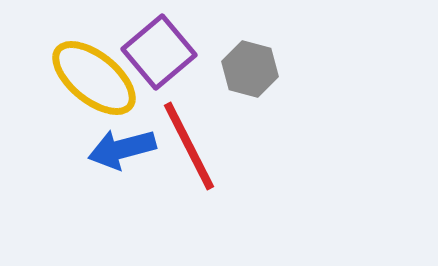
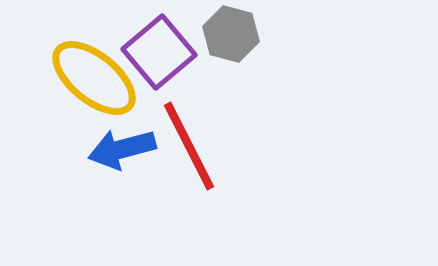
gray hexagon: moved 19 px left, 35 px up
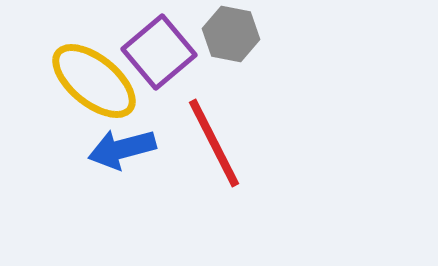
gray hexagon: rotated 4 degrees counterclockwise
yellow ellipse: moved 3 px down
red line: moved 25 px right, 3 px up
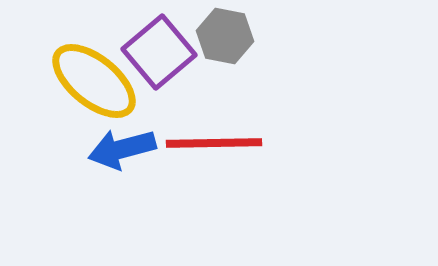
gray hexagon: moved 6 px left, 2 px down
red line: rotated 64 degrees counterclockwise
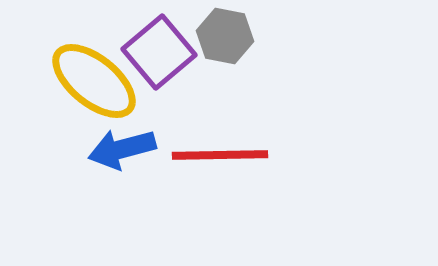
red line: moved 6 px right, 12 px down
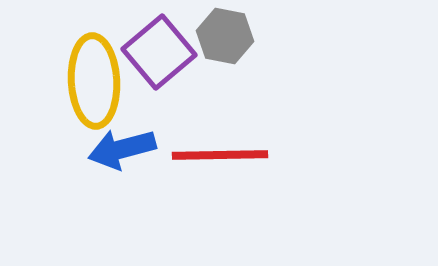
yellow ellipse: rotated 48 degrees clockwise
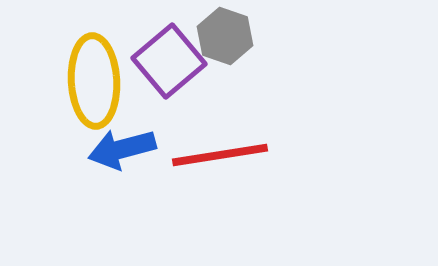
gray hexagon: rotated 8 degrees clockwise
purple square: moved 10 px right, 9 px down
red line: rotated 8 degrees counterclockwise
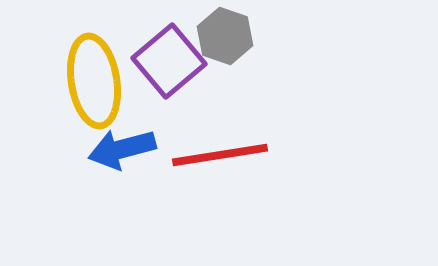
yellow ellipse: rotated 6 degrees counterclockwise
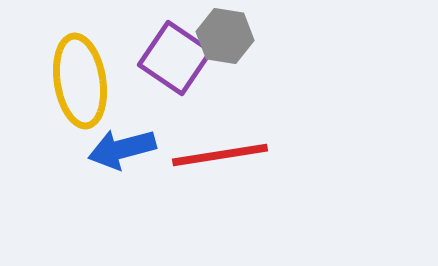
gray hexagon: rotated 10 degrees counterclockwise
purple square: moved 6 px right, 3 px up; rotated 16 degrees counterclockwise
yellow ellipse: moved 14 px left
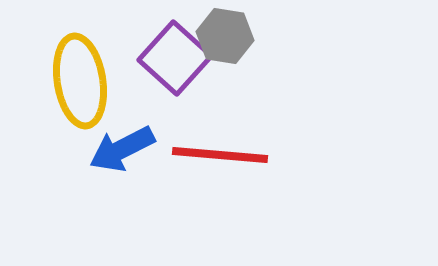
purple square: rotated 8 degrees clockwise
blue arrow: rotated 12 degrees counterclockwise
red line: rotated 14 degrees clockwise
